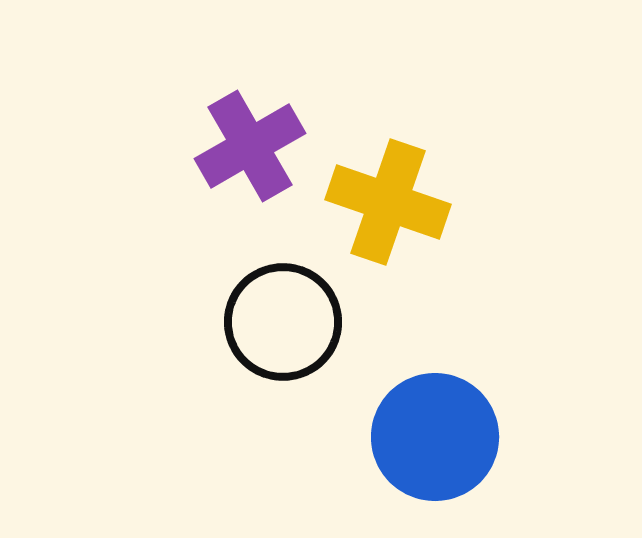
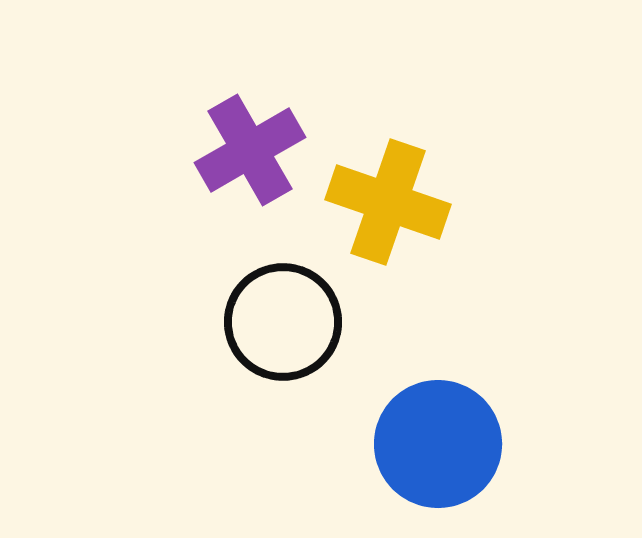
purple cross: moved 4 px down
blue circle: moved 3 px right, 7 px down
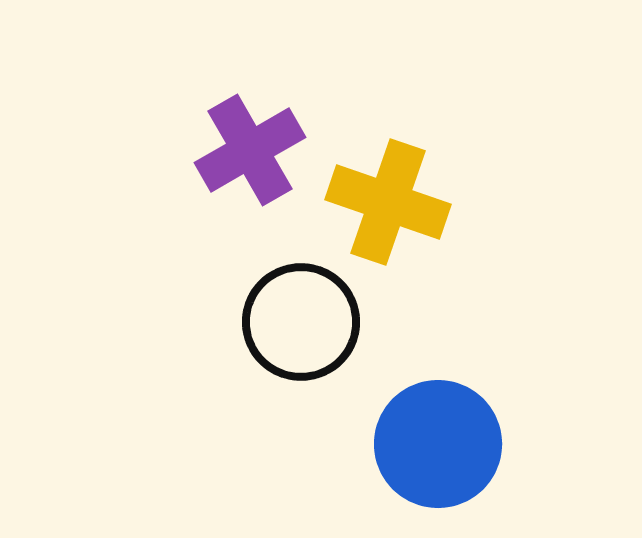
black circle: moved 18 px right
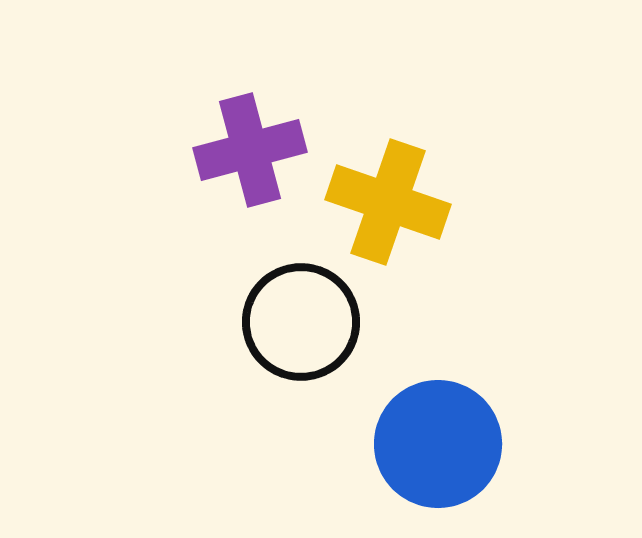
purple cross: rotated 15 degrees clockwise
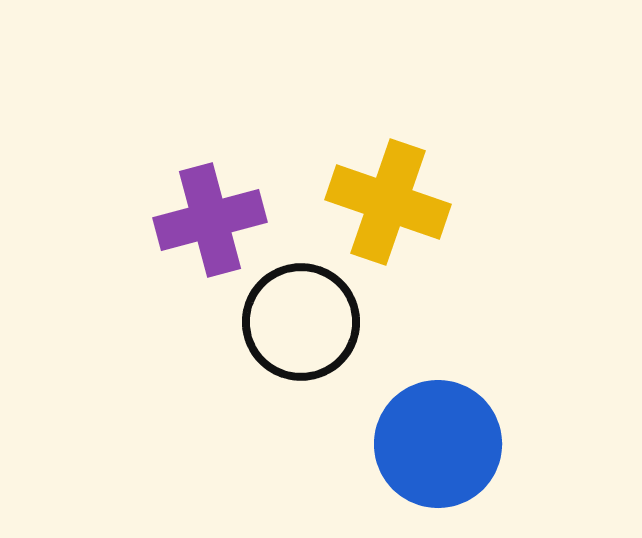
purple cross: moved 40 px left, 70 px down
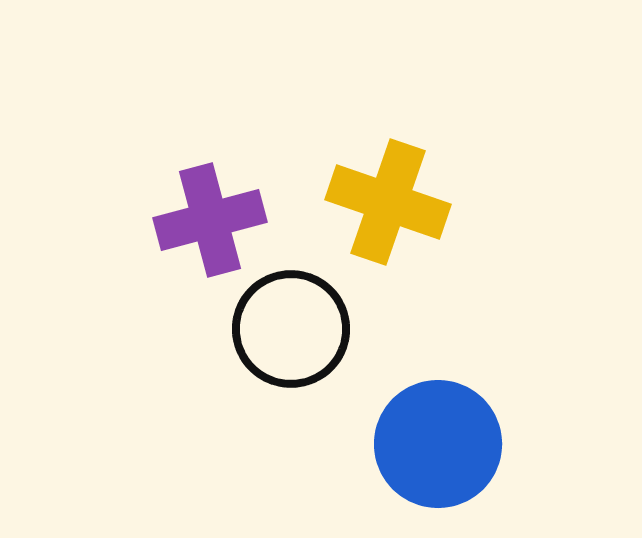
black circle: moved 10 px left, 7 px down
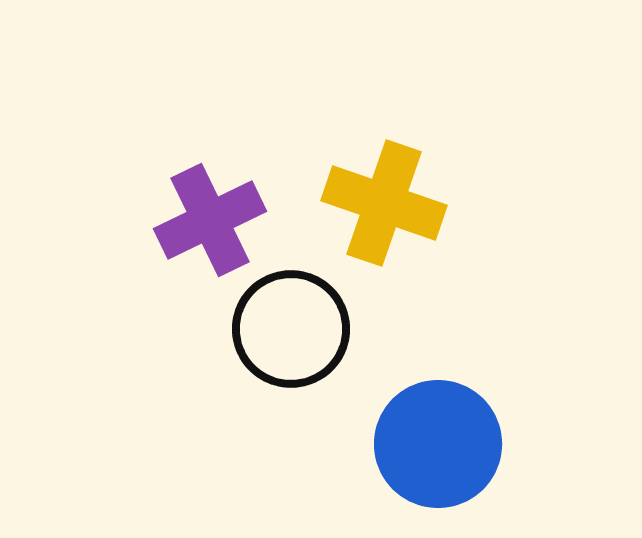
yellow cross: moved 4 px left, 1 px down
purple cross: rotated 11 degrees counterclockwise
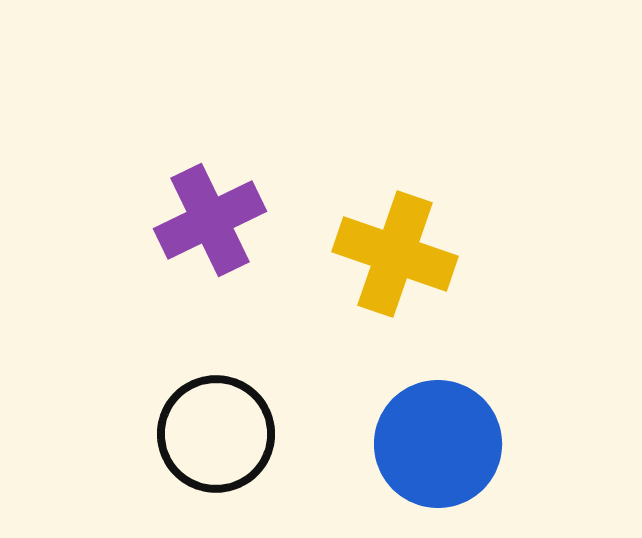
yellow cross: moved 11 px right, 51 px down
black circle: moved 75 px left, 105 px down
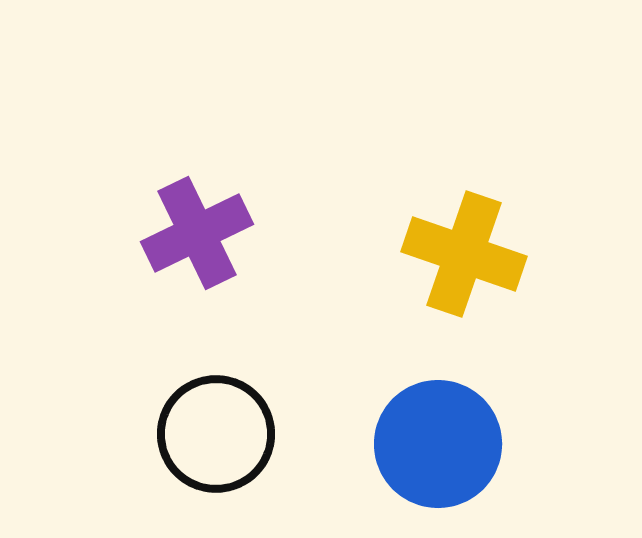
purple cross: moved 13 px left, 13 px down
yellow cross: moved 69 px right
